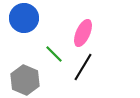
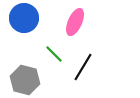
pink ellipse: moved 8 px left, 11 px up
gray hexagon: rotated 8 degrees counterclockwise
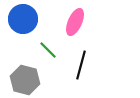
blue circle: moved 1 px left, 1 px down
green line: moved 6 px left, 4 px up
black line: moved 2 px left, 2 px up; rotated 16 degrees counterclockwise
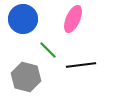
pink ellipse: moved 2 px left, 3 px up
black line: rotated 68 degrees clockwise
gray hexagon: moved 1 px right, 3 px up
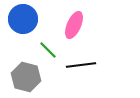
pink ellipse: moved 1 px right, 6 px down
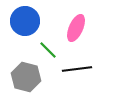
blue circle: moved 2 px right, 2 px down
pink ellipse: moved 2 px right, 3 px down
black line: moved 4 px left, 4 px down
